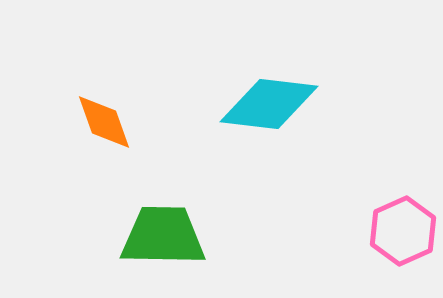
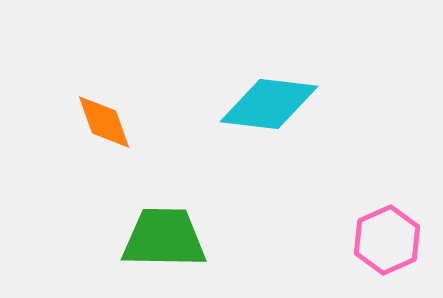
pink hexagon: moved 16 px left, 9 px down
green trapezoid: moved 1 px right, 2 px down
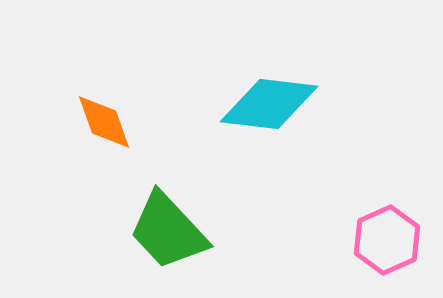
green trapezoid: moved 4 px right, 7 px up; rotated 134 degrees counterclockwise
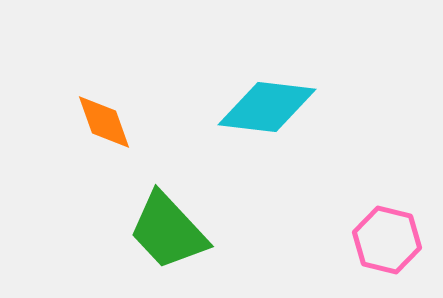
cyan diamond: moved 2 px left, 3 px down
pink hexagon: rotated 22 degrees counterclockwise
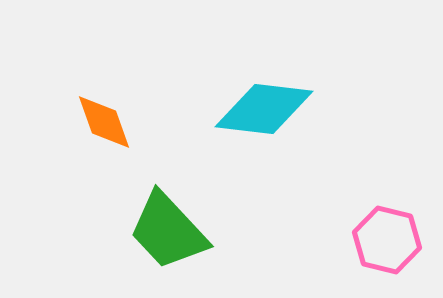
cyan diamond: moved 3 px left, 2 px down
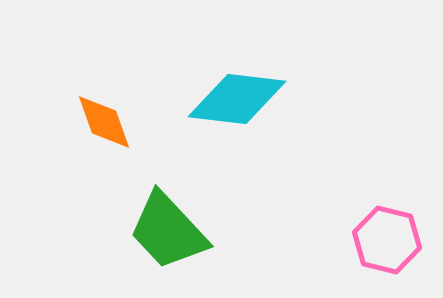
cyan diamond: moved 27 px left, 10 px up
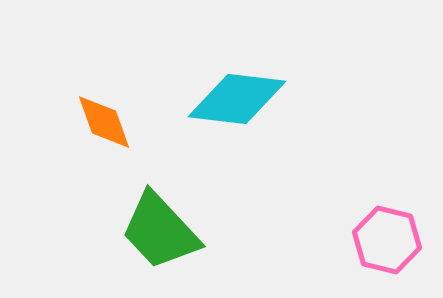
green trapezoid: moved 8 px left
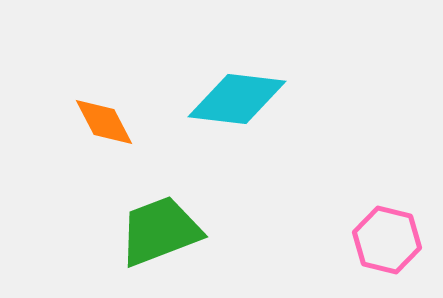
orange diamond: rotated 8 degrees counterclockwise
green trapezoid: rotated 112 degrees clockwise
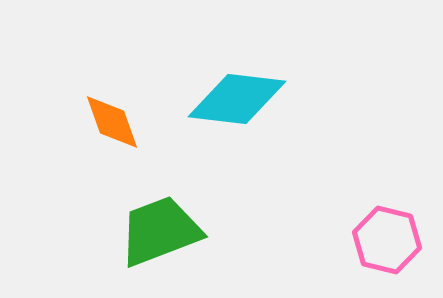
orange diamond: moved 8 px right; rotated 8 degrees clockwise
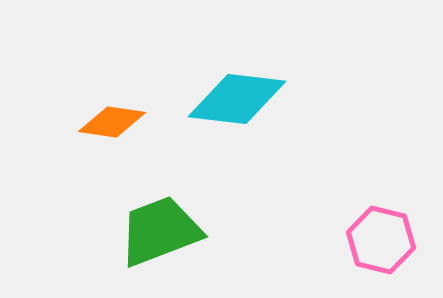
orange diamond: rotated 62 degrees counterclockwise
pink hexagon: moved 6 px left
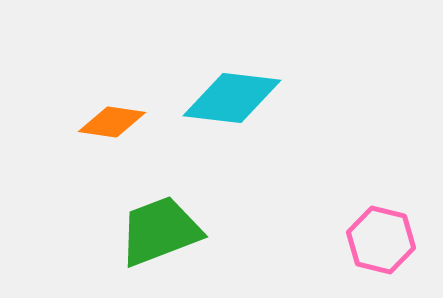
cyan diamond: moved 5 px left, 1 px up
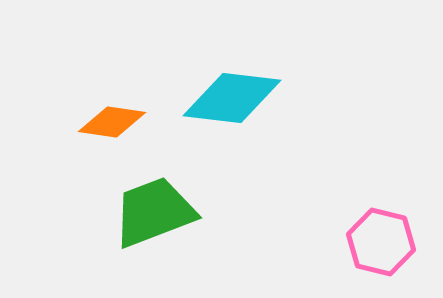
green trapezoid: moved 6 px left, 19 px up
pink hexagon: moved 2 px down
